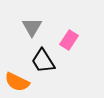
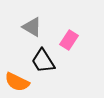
gray triangle: rotated 30 degrees counterclockwise
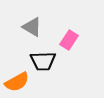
black trapezoid: rotated 60 degrees counterclockwise
orange semicircle: rotated 55 degrees counterclockwise
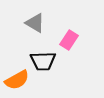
gray triangle: moved 3 px right, 4 px up
orange semicircle: moved 2 px up
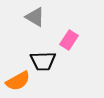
gray triangle: moved 6 px up
orange semicircle: moved 1 px right, 1 px down
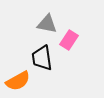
gray triangle: moved 12 px right, 7 px down; rotated 20 degrees counterclockwise
black trapezoid: moved 1 px left, 3 px up; rotated 84 degrees clockwise
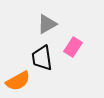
gray triangle: rotated 40 degrees counterclockwise
pink rectangle: moved 4 px right, 7 px down
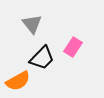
gray triangle: moved 15 px left; rotated 40 degrees counterclockwise
black trapezoid: rotated 128 degrees counterclockwise
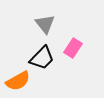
gray triangle: moved 13 px right
pink rectangle: moved 1 px down
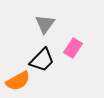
gray triangle: rotated 15 degrees clockwise
black trapezoid: moved 2 px down
